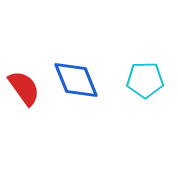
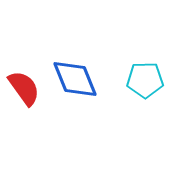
blue diamond: moved 1 px left, 1 px up
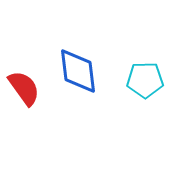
blue diamond: moved 3 px right, 8 px up; rotated 15 degrees clockwise
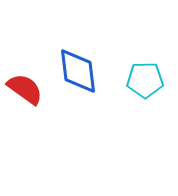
red semicircle: moved 1 px right, 1 px down; rotated 18 degrees counterclockwise
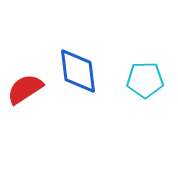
red semicircle: rotated 69 degrees counterclockwise
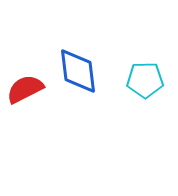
red semicircle: rotated 6 degrees clockwise
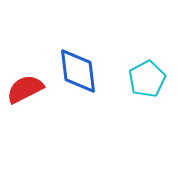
cyan pentagon: moved 2 px right, 1 px up; rotated 27 degrees counterclockwise
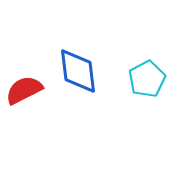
red semicircle: moved 1 px left, 1 px down
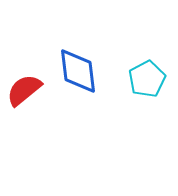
red semicircle: rotated 12 degrees counterclockwise
